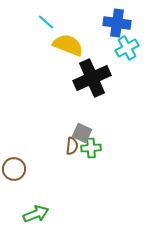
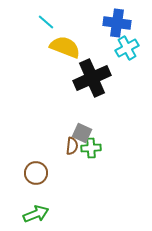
yellow semicircle: moved 3 px left, 2 px down
brown circle: moved 22 px right, 4 px down
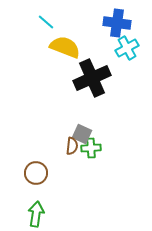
gray square: moved 1 px down
green arrow: rotated 60 degrees counterclockwise
